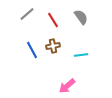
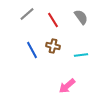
brown cross: rotated 24 degrees clockwise
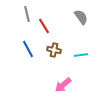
gray line: rotated 63 degrees counterclockwise
red line: moved 9 px left, 6 px down
brown cross: moved 1 px right, 4 px down
blue line: moved 4 px left, 1 px up
pink arrow: moved 4 px left, 1 px up
